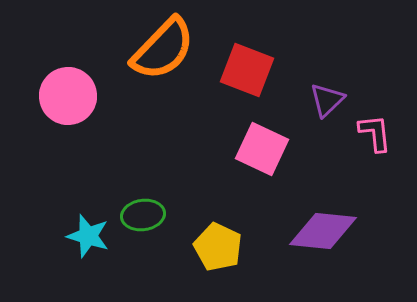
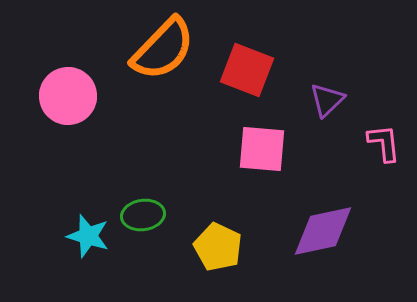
pink L-shape: moved 9 px right, 10 px down
pink square: rotated 20 degrees counterclockwise
purple diamond: rotated 18 degrees counterclockwise
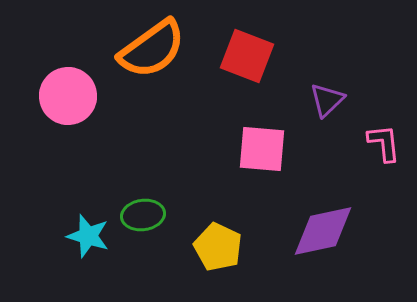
orange semicircle: moved 11 px left; rotated 10 degrees clockwise
red square: moved 14 px up
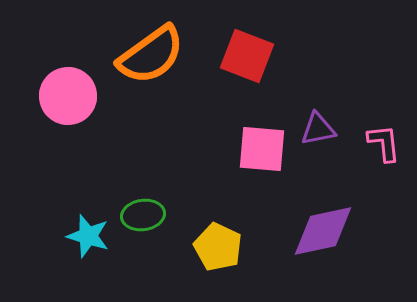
orange semicircle: moved 1 px left, 6 px down
purple triangle: moved 9 px left, 29 px down; rotated 33 degrees clockwise
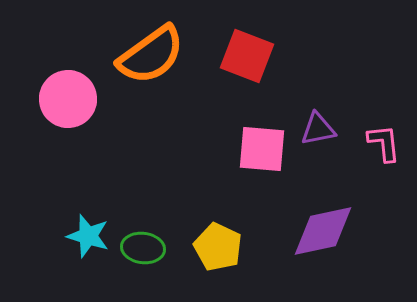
pink circle: moved 3 px down
green ellipse: moved 33 px down; rotated 15 degrees clockwise
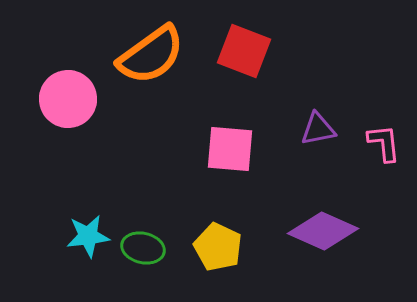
red square: moved 3 px left, 5 px up
pink square: moved 32 px left
purple diamond: rotated 36 degrees clockwise
cyan star: rotated 24 degrees counterclockwise
green ellipse: rotated 6 degrees clockwise
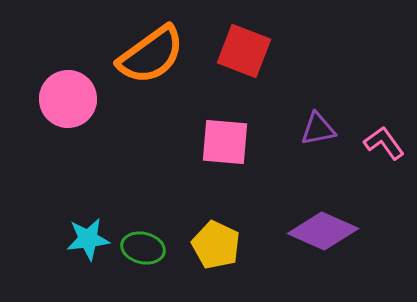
pink L-shape: rotated 30 degrees counterclockwise
pink square: moved 5 px left, 7 px up
cyan star: moved 3 px down
yellow pentagon: moved 2 px left, 2 px up
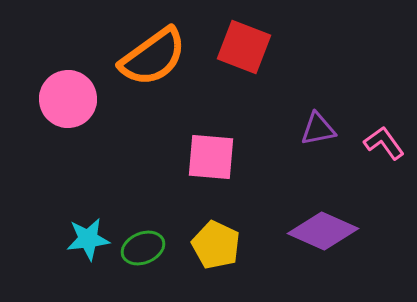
red square: moved 4 px up
orange semicircle: moved 2 px right, 2 px down
pink square: moved 14 px left, 15 px down
green ellipse: rotated 36 degrees counterclockwise
